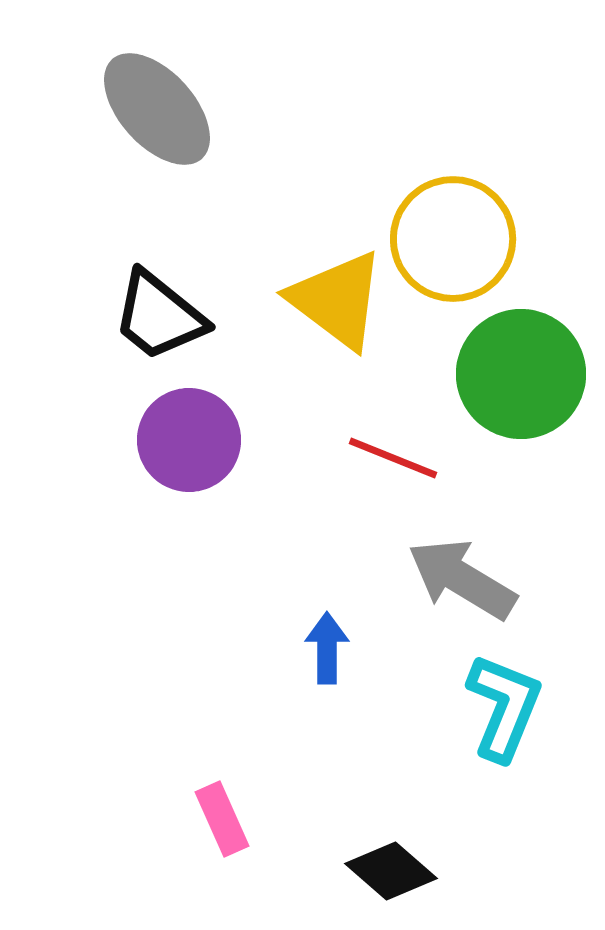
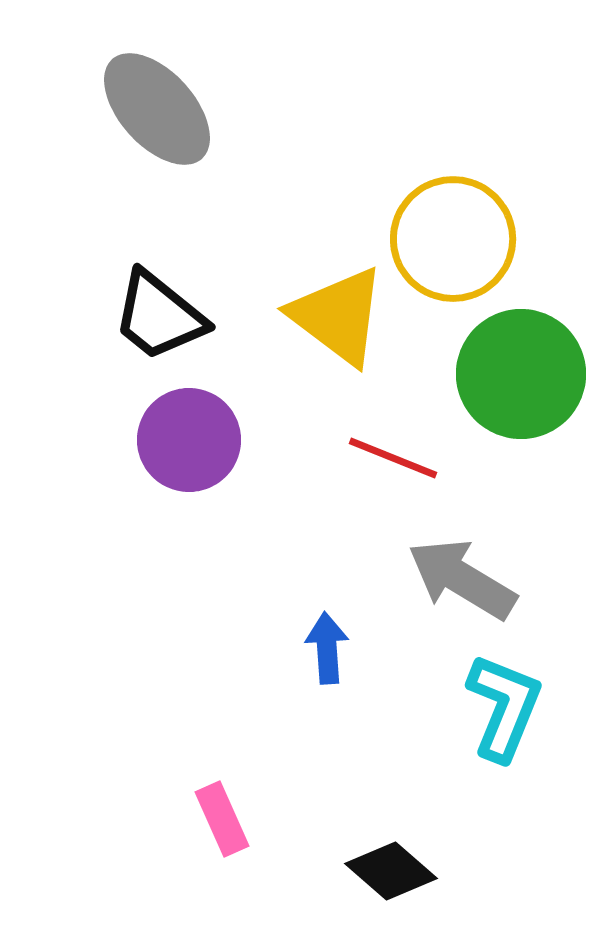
yellow triangle: moved 1 px right, 16 px down
blue arrow: rotated 4 degrees counterclockwise
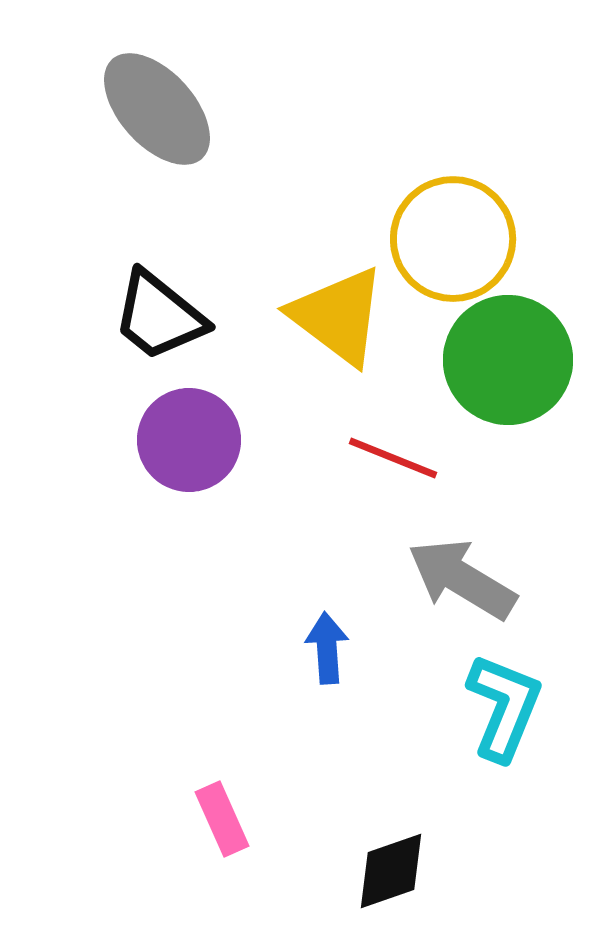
green circle: moved 13 px left, 14 px up
black diamond: rotated 60 degrees counterclockwise
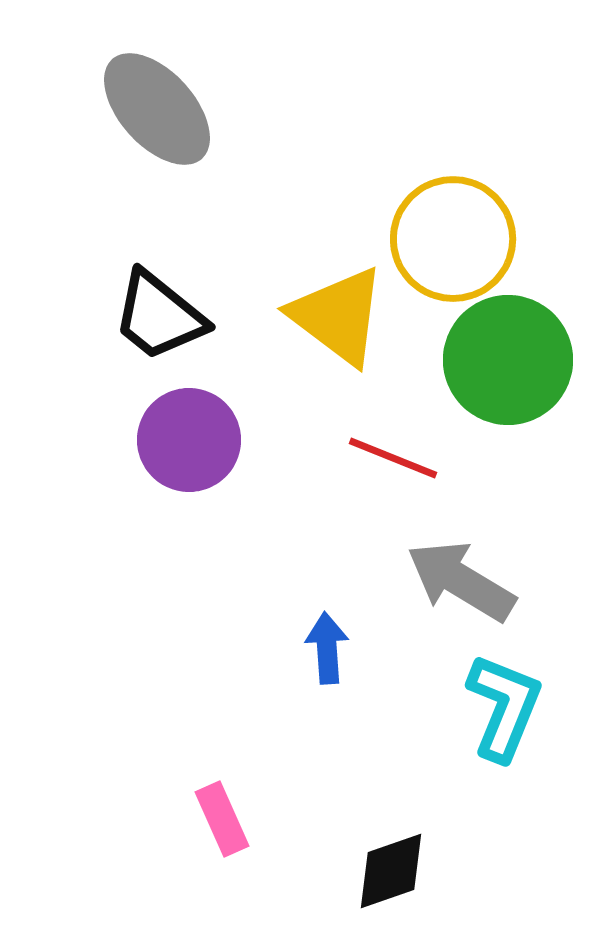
gray arrow: moved 1 px left, 2 px down
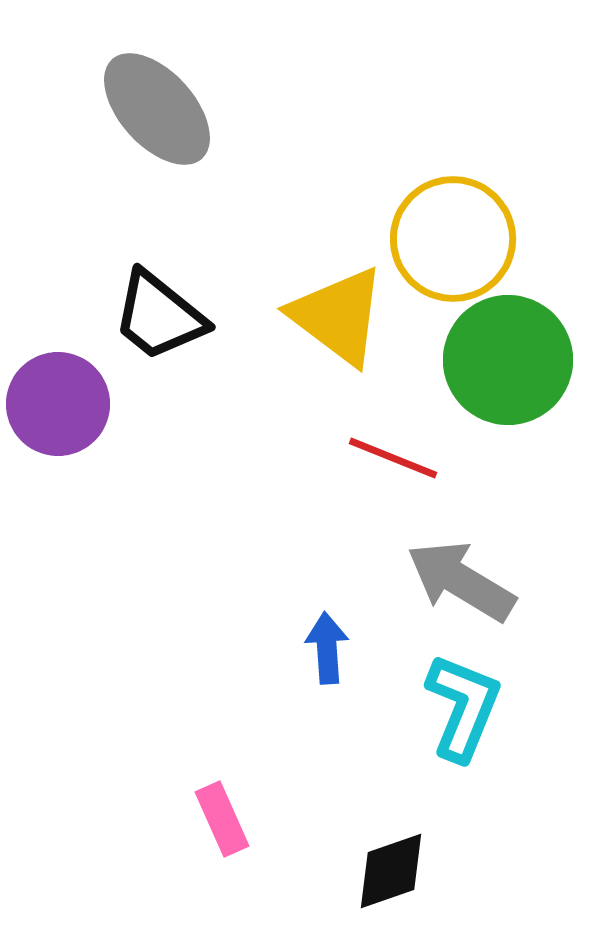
purple circle: moved 131 px left, 36 px up
cyan L-shape: moved 41 px left
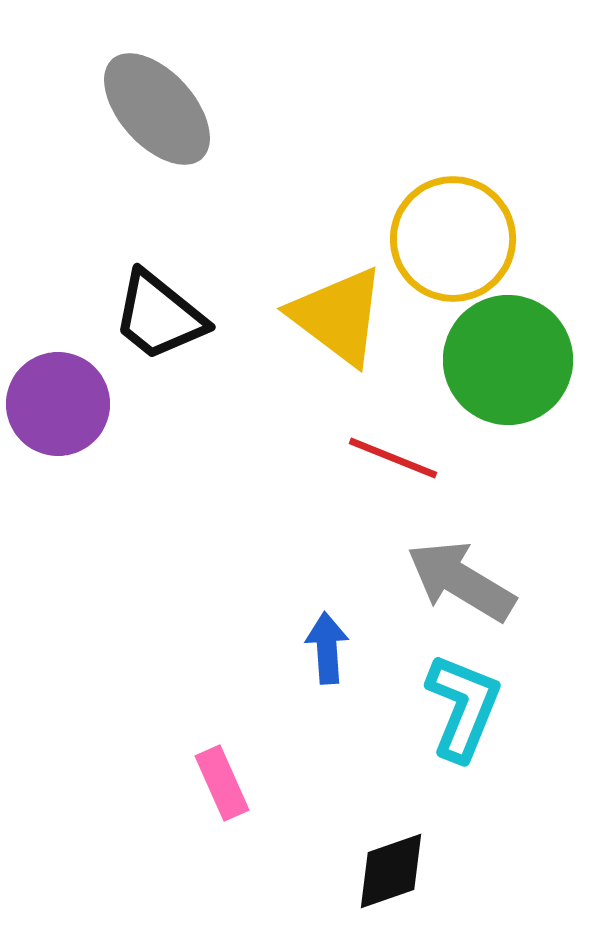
pink rectangle: moved 36 px up
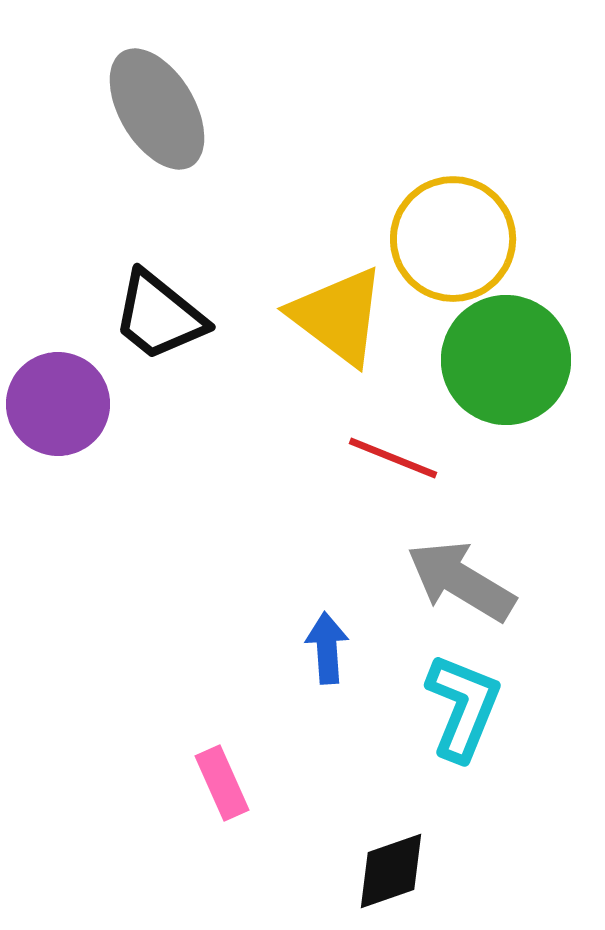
gray ellipse: rotated 11 degrees clockwise
green circle: moved 2 px left
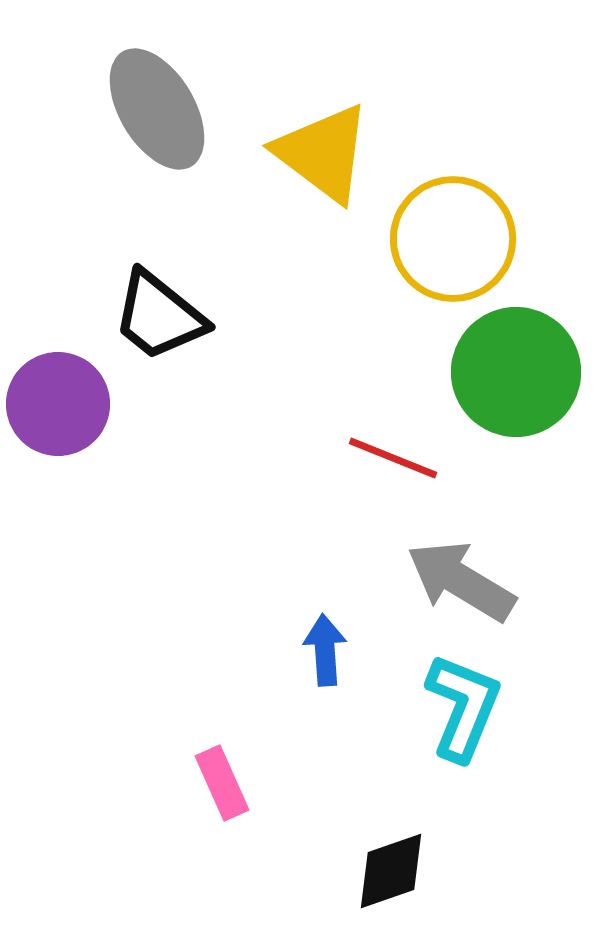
yellow triangle: moved 15 px left, 163 px up
green circle: moved 10 px right, 12 px down
blue arrow: moved 2 px left, 2 px down
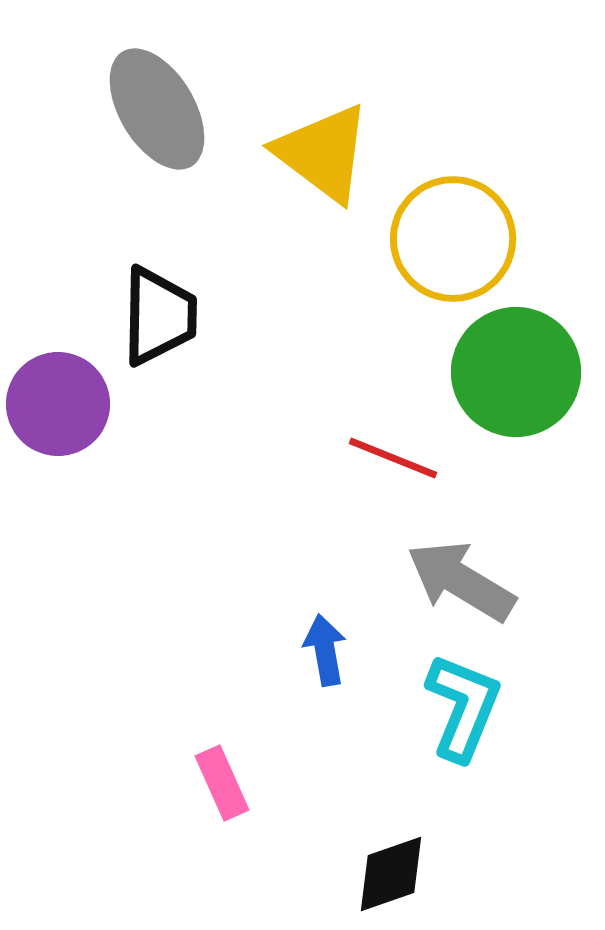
black trapezoid: rotated 128 degrees counterclockwise
blue arrow: rotated 6 degrees counterclockwise
black diamond: moved 3 px down
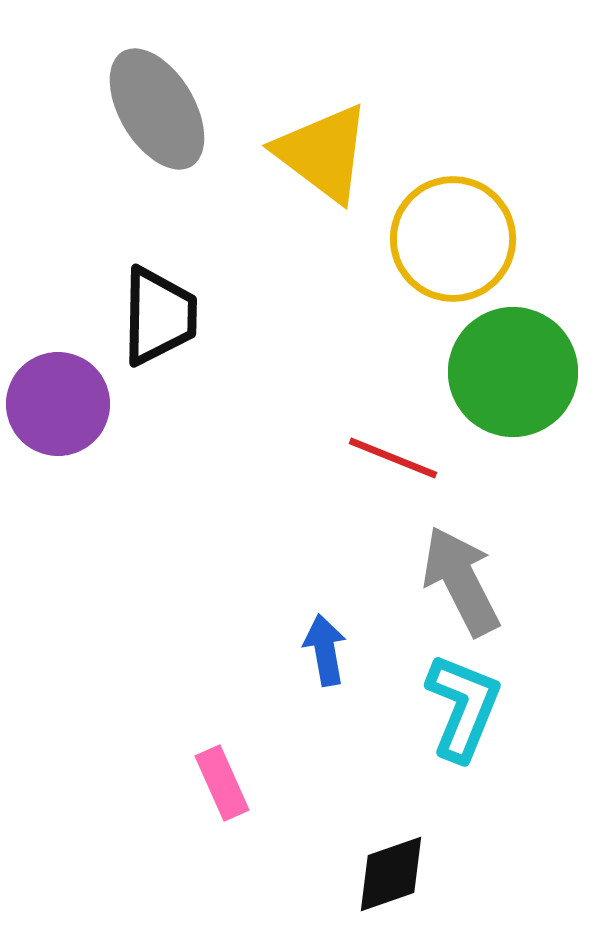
green circle: moved 3 px left
gray arrow: rotated 32 degrees clockwise
